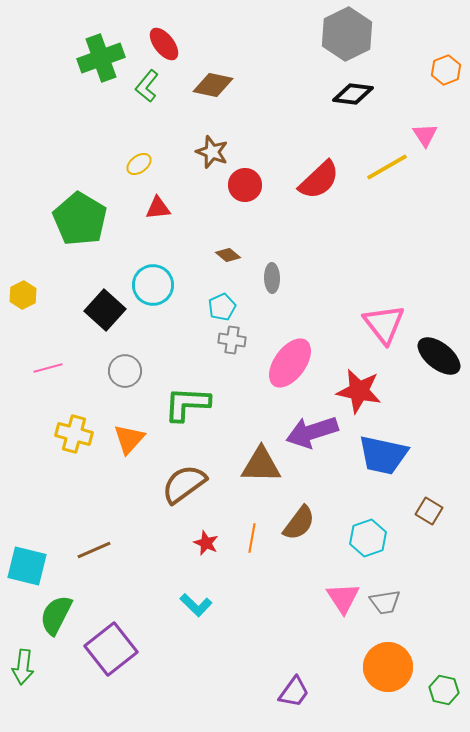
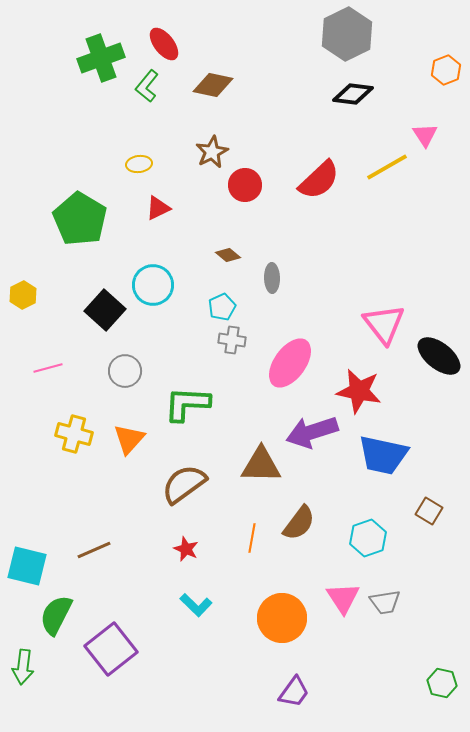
brown star at (212, 152): rotated 24 degrees clockwise
yellow ellipse at (139, 164): rotated 30 degrees clockwise
red triangle at (158, 208): rotated 20 degrees counterclockwise
red star at (206, 543): moved 20 px left, 6 px down
orange circle at (388, 667): moved 106 px left, 49 px up
green hexagon at (444, 690): moved 2 px left, 7 px up
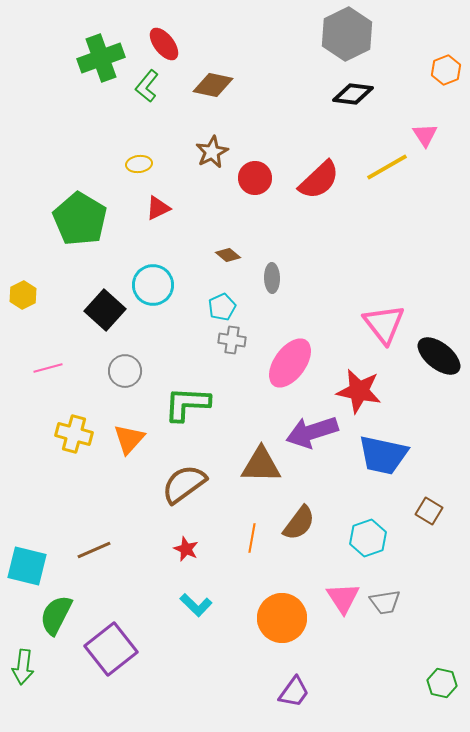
red circle at (245, 185): moved 10 px right, 7 px up
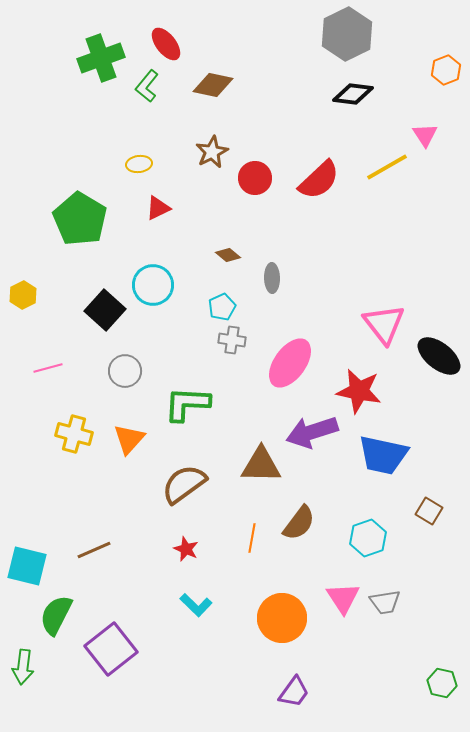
red ellipse at (164, 44): moved 2 px right
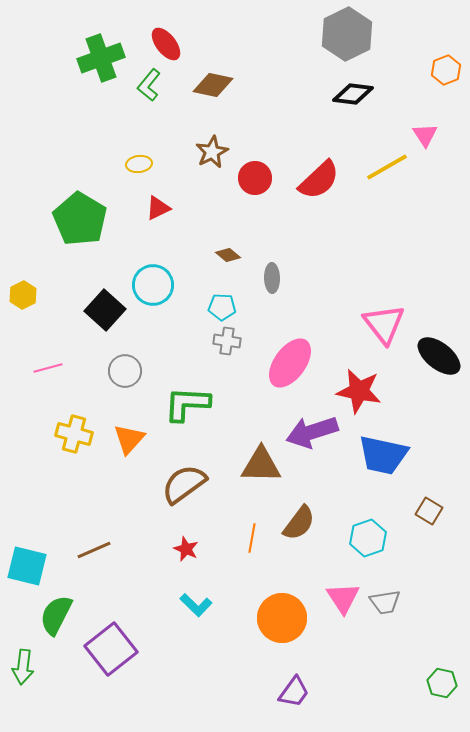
green L-shape at (147, 86): moved 2 px right, 1 px up
cyan pentagon at (222, 307): rotated 28 degrees clockwise
gray cross at (232, 340): moved 5 px left, 1 px down
